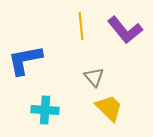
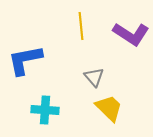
purple L-shape: moved 6 px right, 4 px down; rotated 18 degrees counterclockwise
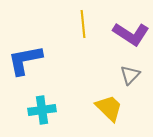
yellow line: moved 2 px right, 2 px up
gray triangle: moved 36 px right, 2 px up; rotated 25 degrees clockwise
cyan cross: moved 3 px left; rotated 12 degrees counterclockwise
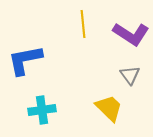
gray triangle: rotated 20 degrees counterclockwise
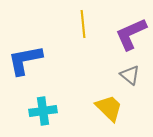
purple L-shape: rotated 123 degrees clockwise
gray triangle: rotated 15 degrees counterclockwise
cyan cross: moved 1 px right, 1 px down
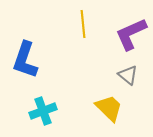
blue L-shape: rotated 60 degrees counterclockwise
gray triangle: moved 2 px left
cyan cross: rotated 12 degrees counterclockwise
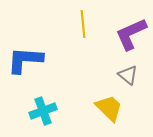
blue L-shape: rotated 75 degrees clockwise
